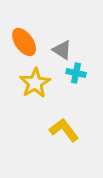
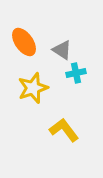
cyan cross: rotated 24 degrees counterclockwise
yellow star: moved 2 px left, 5 px down; rotated 12 degrees clockwise
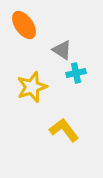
orange ellipse: moved 17 px up
yellow star: moved 1 px left, 1 px up
